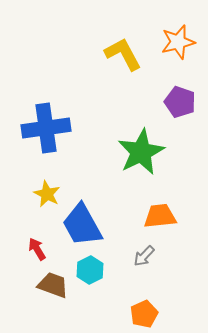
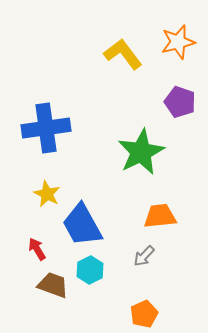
yellow L-shape: rotated 9 degrees counterclockwise
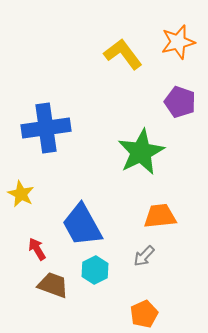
yellow star: moved 26 px left
cyan hexagon: moved 5 px right
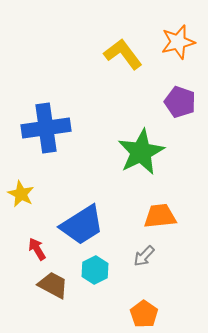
blue trapezoid: rotated 93 degrees counterclockwise
brown trapezoid: rotated 8 degrees clockwise
orange pentagon: rotated 12 degrees counterclockwise
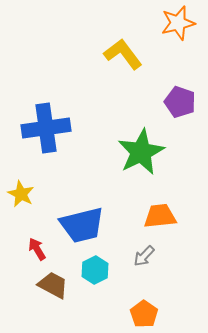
orange star: moved 19 px up
blue trapezoid: rotated 18 degrees clockwise
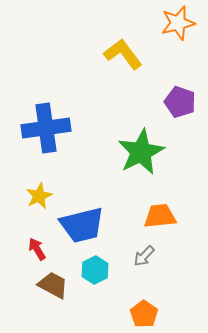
yellow star: moved 18 px right, 2 px down; rotated 20 degrees clockwise
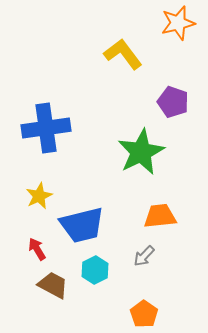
purple pentagon: moved 7 px left
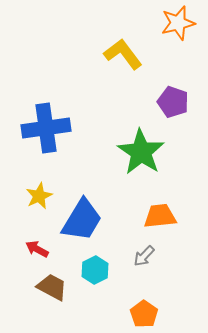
green star: rotated 12 degrees counterclockwise
blue trapezoid: moved 5 px up; rotated 45 degrees counterclockwise
red arrow: rotated 30 degrees counterclockwise
brown trapezoid: moved 1 px left, 2 px down
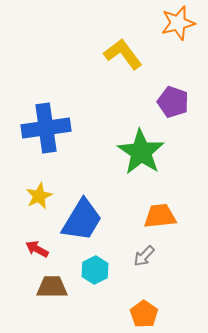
brown trapezoid: rotated 28 degrees counterclockwise
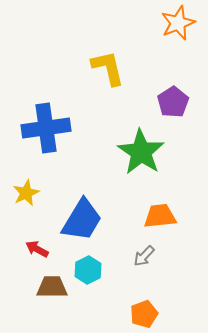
orange star: rotated 8 degrees counterclockwise
yellow L-shape: moved 15 px left, 14 px down; rotated 24 degrees clockwise
purple pentagon: rotated 20 degrees clockwise
yellow star: moved 13 px left, 3 px up
cyan hexagon: moved 7 px left
orange pentagon: rotated 16 degrees clockwise
